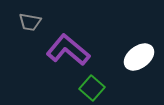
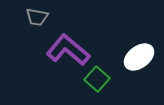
gray trapezoid: moved 7 px right, 5 px up
green square: moved 5 px right, 9 px up
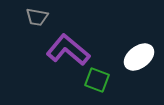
green square: moved 1 px down; rotated 20 degrees counterclockwise
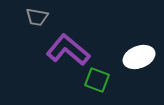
white ellipse: rotated 16 degrees clockwise
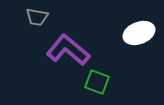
white ellipse: moved 24 px up
green square: moved 2 px down
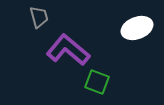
gray trapezoid: moved 2 px right; rotated 115 degrees counterclockwise
white ellipse: moved 2 px left, 5 px up
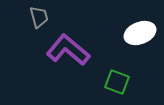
white ellipse: moved 3 px right, 5 px down
green square: moved 20 px right
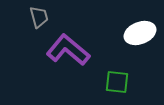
green square: rotated 15 degrees counterclockwise
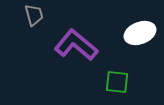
gray trapezoid: moved 5 px left, 2 px up
purple L-shape: moved 8 px right, 5 px up
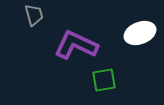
purple L-shape: rotated 15 degrees counterclockwise
green square: moved 13 px left, 2 px up; rotated 15 degrees counterclockwise
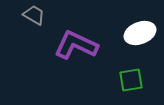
gray trapezoid: rotated 45 degrees counterclockwise
green square: moved 27 px right
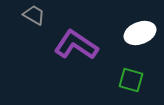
purple L-shape: rotated 9 degrees clockwise
green square: rotated 25 degrees clockwise
